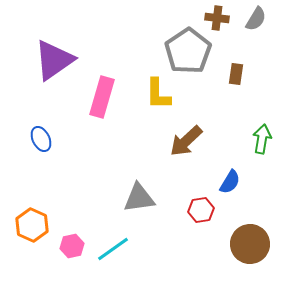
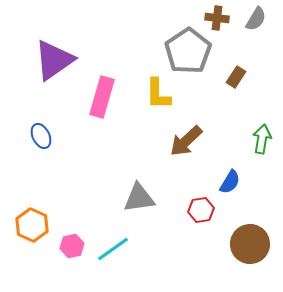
brown rectangle: moved 3 px down; rotated 25 degrees clockwise
blue ellipse: moved 3 px up
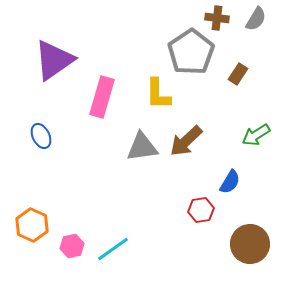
gray pentagon: moved 3 px right, 1 px down
brown rectangle: moved 2 px right, 3 px up
green arrow: moved 6 px left, 4 px up; rotated 132 degrees counterclockwise
gray triangle: moved 3 px right, 51 px up
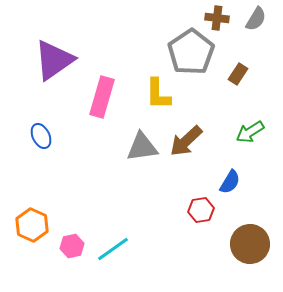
green arrow: moved 6 px left, 3 px up
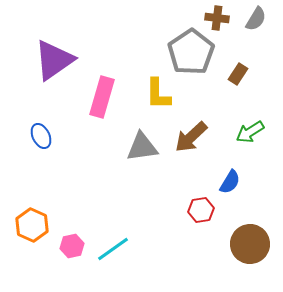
brown arrow: moved 5 px right, 4 px up
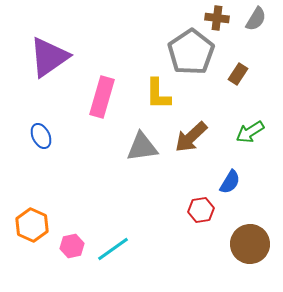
purple triangle: moved 5 px left, 3 px up
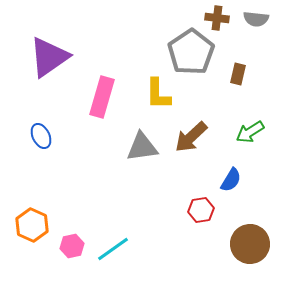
gray semicircle: rotated 65 degrees clockwise
brown rectangle: rotated 20 degrees counterclockwise
blue semicircle: moved 1 px right, 2 px up
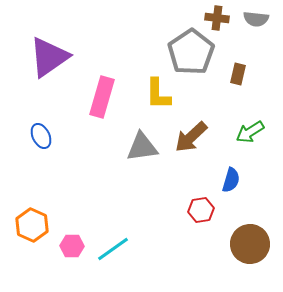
blue semicircle: rotated 15 degrees counterclockwise
pink hexagon: rotated 15 degrees clockwise
